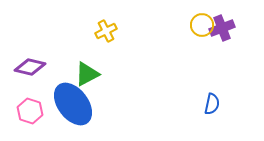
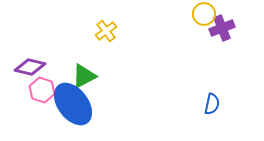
yellow circle: moved 2 px right, 11 px up
yellow cross: rotated 10 degrees counterclockwise
green triangle: moved 3 px left, 2 px down
pink hexagon: moved 12 px right, 21 px up
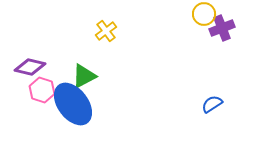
blue semicircle: rotated 135 degrees counterclockwise
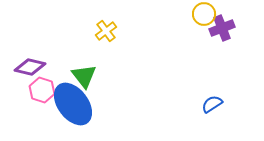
green triangle: rotated 40 degrees counterclockwise
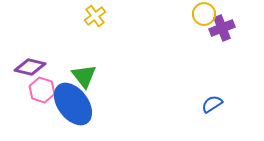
yellow cross: moved 11 px left, 15 px up
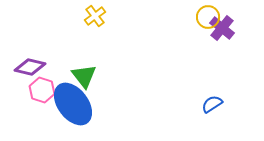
yellow circle: moved 4 px right, 3 px down
purple cross: rotated 30 degrees counterclockwise
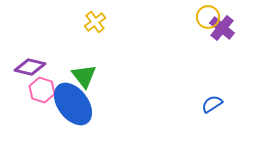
yellow cross: moved 6 px down
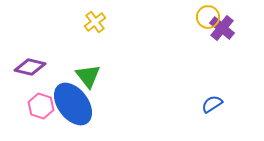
green triangle: moved 4 px right
pink hexagon: moved 1 px left, 16 px down
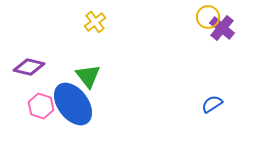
purple diamond: moved 1 px left
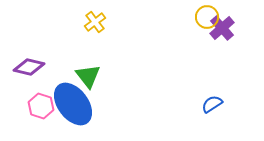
yellow circle: moved 1 px left
purple cross: rotated 10 degrees clockwise
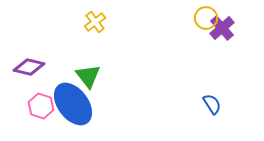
yellow circle: moved 1 px left, 1 px down
blue semicircle: rotated 90 degrees clockwise
